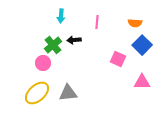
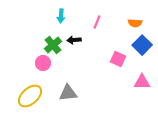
pink line: rotated 16 degrees clockwise
yellow ellipse: moved 7 px left, 3 px down
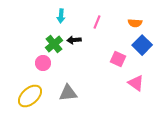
green cross: moved 1 px right, 1 px up
pink triangle: moved 6 px left, 1 px down; rotated 36 degrees clockwise
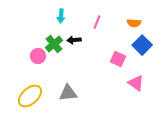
orange semicircle: moved 1 px left
pink circle: moved 5 px left, 7 px up
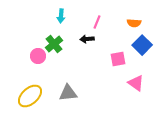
black arrow: moved 13 px right, 1 px up
pink square: rotated 35 degrees counterclockwise
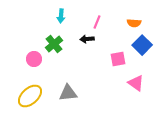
pink circle: moved 4 px left, 3 px down
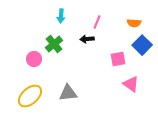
pink triangle: moved 5 px left, 1 px down
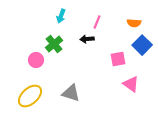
cyan arrow: rotated 16 degrees clockwise
pink circle: moved 2 px right, 1 px down
gray triangle: moved 3 px right; rotated 24 degrees clockwise
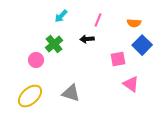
cyan arrow: rotated 24 degrees clockwise
pink line: moved 1 px right, 2 px up
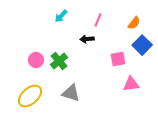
orange semicircle: rotated 56 degrees counterclockwise
green cross: moved 5 px right, 17 px down
pink triangle: rotated 42 degrees counterclockwise
